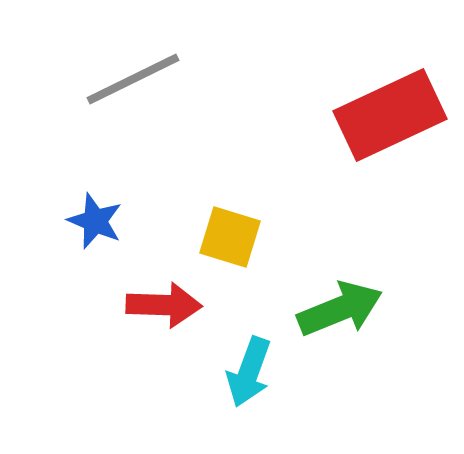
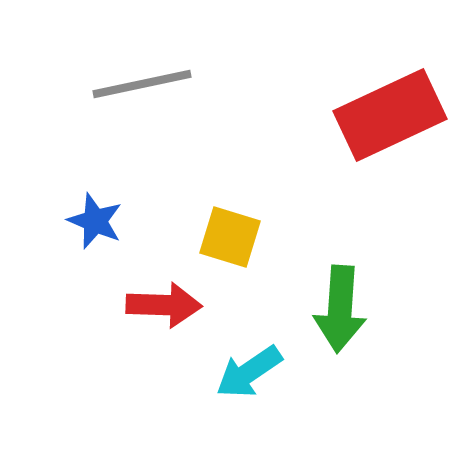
gray line: moved 9 px right, 5 px down; rotated 14 degrees clockwise
green arrow: rotated 116 degrees clockwise
cyan arrow: rotated 36 degrees clockwise
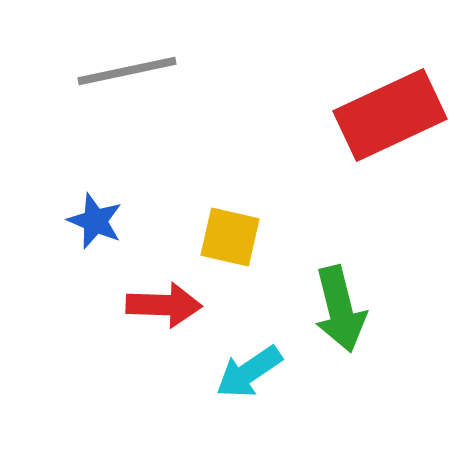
gray line: moved 15 px left, 13 px up
yellow square: rotated 4 degrees counterclockwise
green arrow: rotated 18 degrees counterclockwise
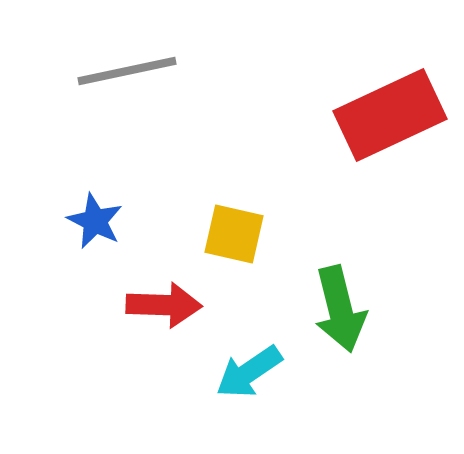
blue star: rotated 4 degrees clockwise
yellow square: moved 4 px right, 3 px up
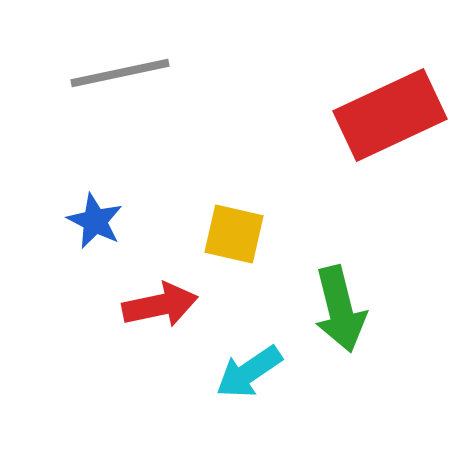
gray line: moved 7 px left, 2 px down
red arrow: moved 4 px left; rotated 14 degrees counterclockwise
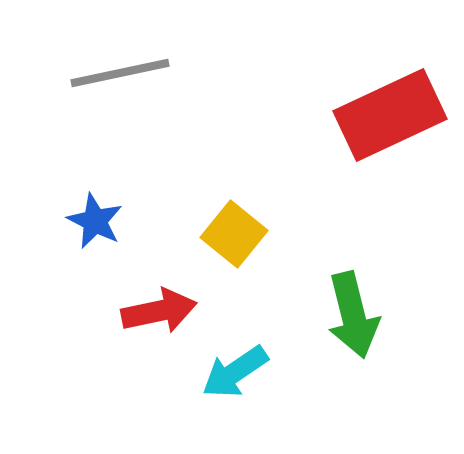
yellow square: rotated 26 degrees clockwise
red arrow: moved 1 px left, 6 px down
green arrow: moved 13 px right, 6 px down
cyan arrow: moved 14 px left
